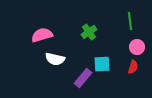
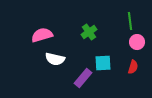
pink circle: moved 5 px up
cyan square: moved 1 px right, 1 px up
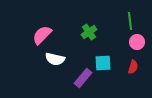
pink semicircle: rotated 30 degrees counterclockwise
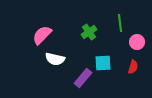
green line: moved 10 px left, 2 px down
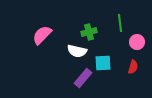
green cross: rotated 21 degrees clockwise
white semicircle: moved 22 px right, 8 px up
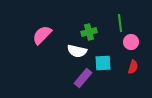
pink circle: moved 6 px left
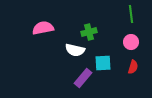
green line: moved 11 px right, 9 px up
pink semicircle: moved 1 px right, 7 px up; rotated 35 degrees clockwise
white semicircle: moved 2 px left, 1 px up
